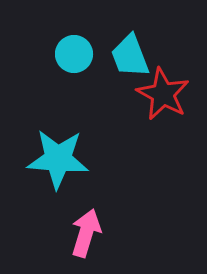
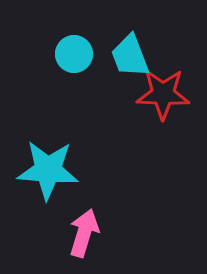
red star: rotated 26 degrees counterclockwise
cyan star: moved 10 px left, 11 px down
pink arrow: moved 2 px left
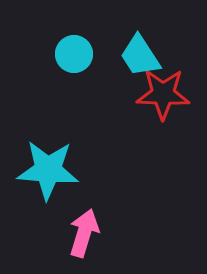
cyan trapezoid: moved 10 px right; rotated 12 degrees counterclockwise
